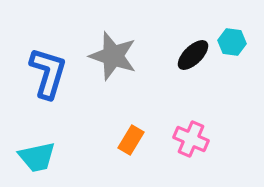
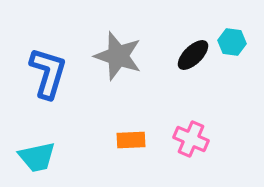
gray star: moved 5 px right
orange rectangle: rotated 56 degrees clockwise
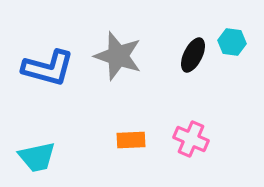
black ellipse: rotated 20 degrees counterclockwise
blue L-shape: moved 5 px up; rotated 88 degrees clockwise
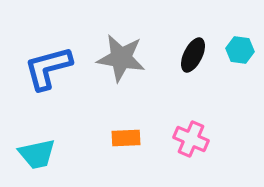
cyan hexagon: moved 8 px right, 8 px down
gray star: moved 3 px right, 2 px down; rotated 9 degrees counterclockwise
blue L-shape: rotated 150 degrees clockwise
orange rectangle: moved 5 px left, 2 px up
cyan trapezoid: moved 3 px up
